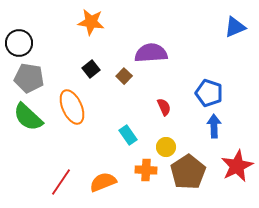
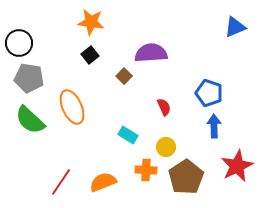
black square: moved 1 px left, 14 px up
green semicircle: moved 2 px right, 3 px down
cyan rectangle: rotated 24 degrees counterclockwise
brown pentagon: moved 2 px left, 5 px down
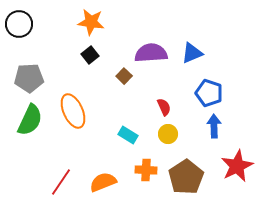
blue triangle: moved 43 px left, 26 px down
black circle: moved 19 px up
gray pentagon: rotated 12 degrees counterclockwise
orange ellipse: moved 1 px right, 4 px down
green semicircle: rotated 108 degrees counterclockwise
yellow circle: moved 2 px right, 13 px up
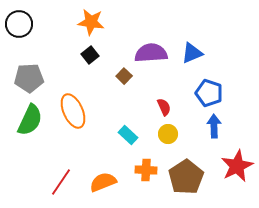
cyan rectangle: rotated 12 degrees clockwise
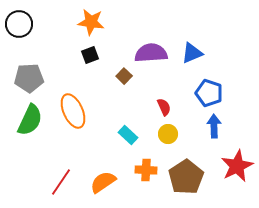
black square: rotated 18 degrees clockwise
orange semicircle: rotated 12 degrees counterclockwise
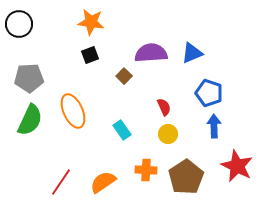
cyan rectangle: moved 6 px left, 5 px up; rotated 12 degrees clockwise
red star: rotated 20 degrees counterclockwise
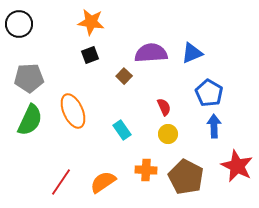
blue pentagon: rotated 12 degrees clockwise
brown pentagon: rotated 12 degrees counterclockwise
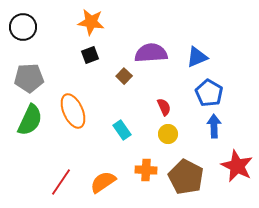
black circle: moved 4 px right, 3 px down
blue triangle: moved 5 px right, 4 px down
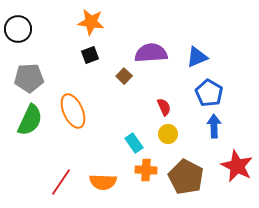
black circle: moved 5 px left, 2 px down
cyan rectangle: moved 12 px right, 13 px down
orange semicircle: rotated 144 degrees counterclockwise
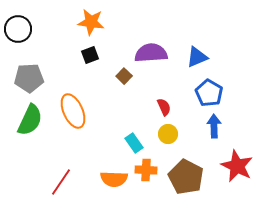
orange semicircle: moved 11 px right, 3 px up
